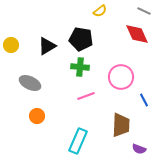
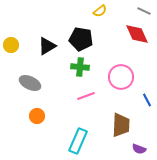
blue line: moved 3 px right
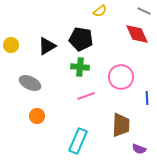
blue line: moved 2 px up; rotated 24 degrees clockwise
